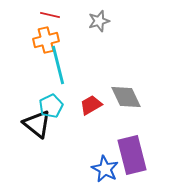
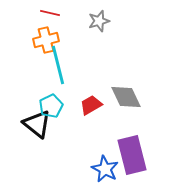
red line: moved 2 px up
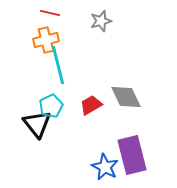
gray star: moved 2 px right
black triangle: rotated 12 degrees clockwise
blue star: moved 2 px up
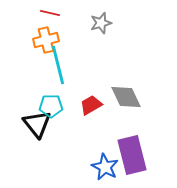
gray star: moved 2 px down
cyan pentagon: rotated 25 degrees clockwise
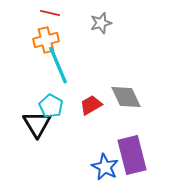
cyan line: rotated 9 degrees counterclockwise
cyan pentagon: rotated 30 degrees clockwise
black triangle: rotated 8 degrees clockwise
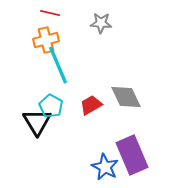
gray star: rotated 20 degrees clockwise
black triangle: moved 2 px up
purple rectangle: rotated 9 degrees counterclockwise
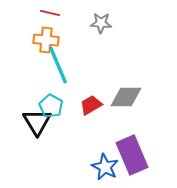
orange cross: rotated 20 degrees clockwise
gray diamond: rotated 64 degrees counterclockwise
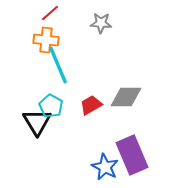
red line: rotated 54 degrees counterclockwise
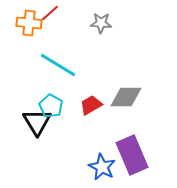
orange cross: moved 17 px left, 17 px up
cyan line: rotated 36 degrees counterclockwise
blue star: moved 3 px left
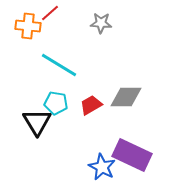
orange cross: moved 1 px left, 3 px down
cyan line: moved 1 px right
cyan pentagon: moved 5 px right, 3 px up; rotated 20 degrees counterclockwise
purple rectangle: rotated 42 degrees counterclockwise
